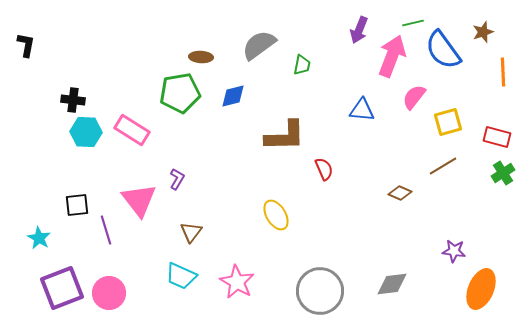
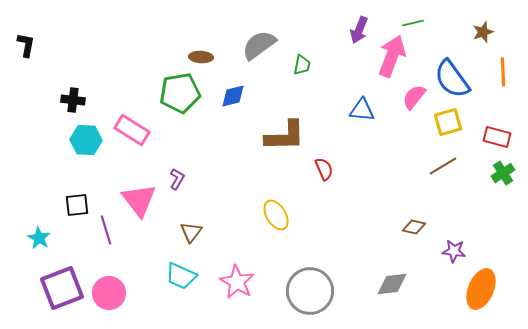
blue semicircle: moved 9 px right, 29 px down
cyan hexagon: moved 8 px down
brown diamond: moved 14 px right, 34 px down; rotated 10 degrees counterclockwise
gray circle: moved 10 px left
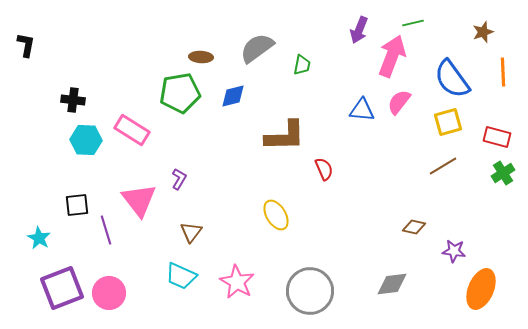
gray semicircle: moved 2 px left, 3 px down
pink semicircle: moved 15 px left, 5 px down
purple L-shape: moved 2 px right
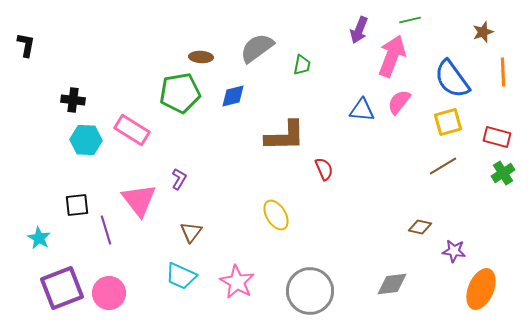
green line: moved 3 px left, 3 px up
brown diamond: moved 6 px right
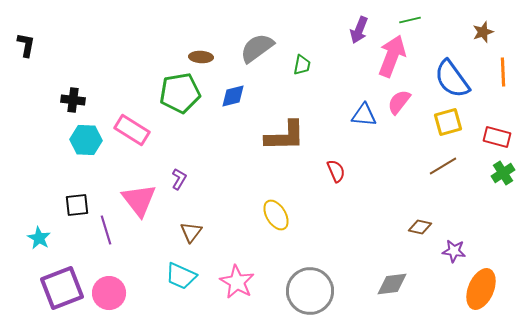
blue triangle: moved 2 px right, 5 px down
red semicircle: moved 12 px right, 2 px down
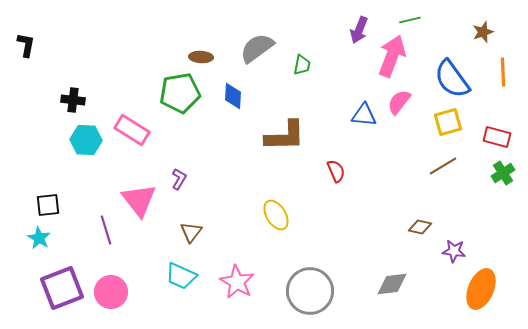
blue diamond: rotated 72 degrees counterclockwise
black square: moved 29 px left
pink circle: moved 2 px right, 1 px up
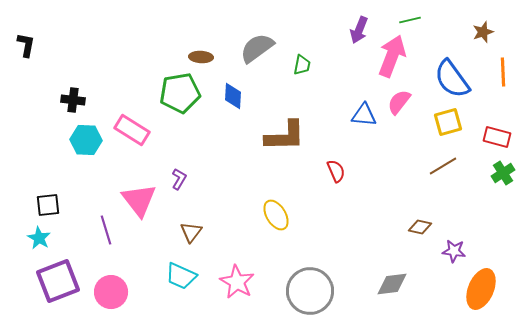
purple square: moved 4 px left, 7 px up
